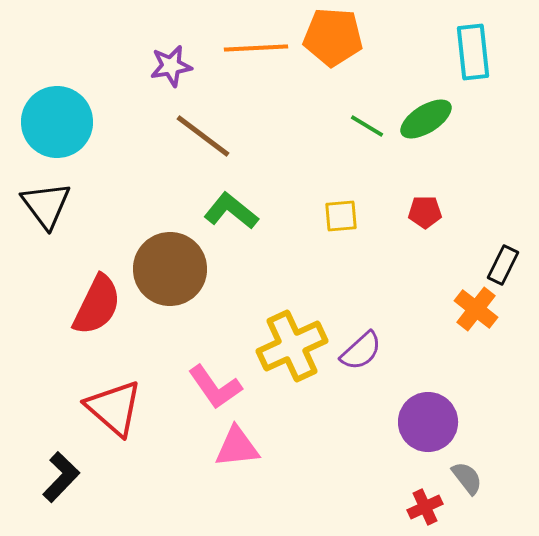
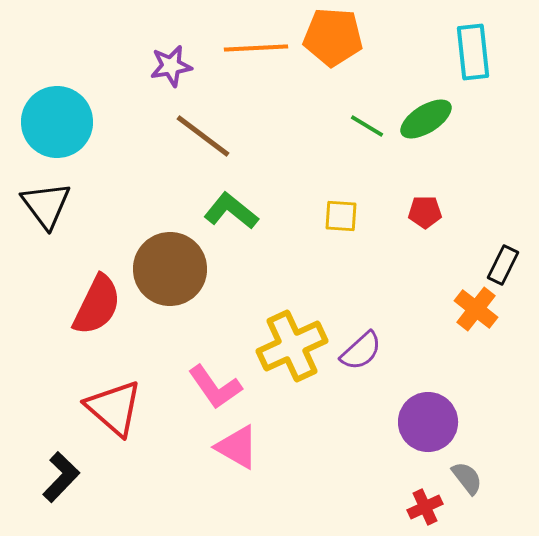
yellow square: rotated 9 degrees clockwise
pink triangle: rotated 36 degrees clockwise
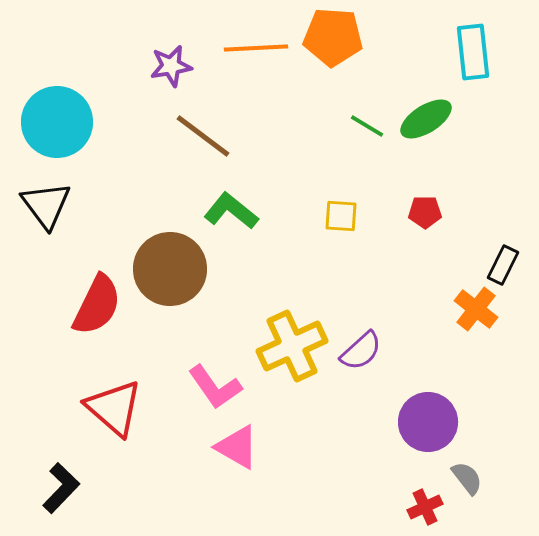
black L-shape: moved 11 px down
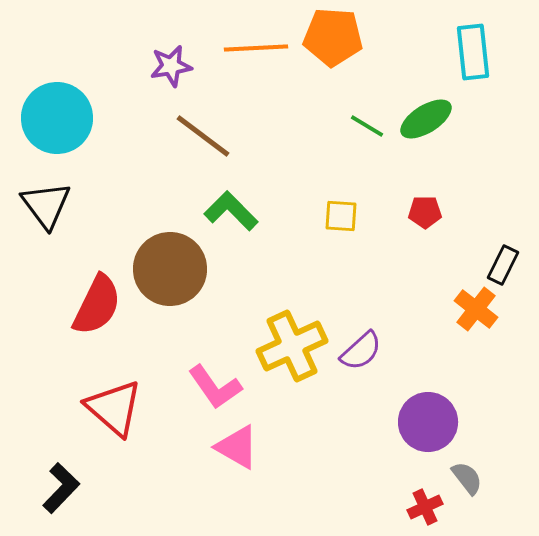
cyan circle: moved 4 px up
green L-shape: rotated 6 degrees clockwise
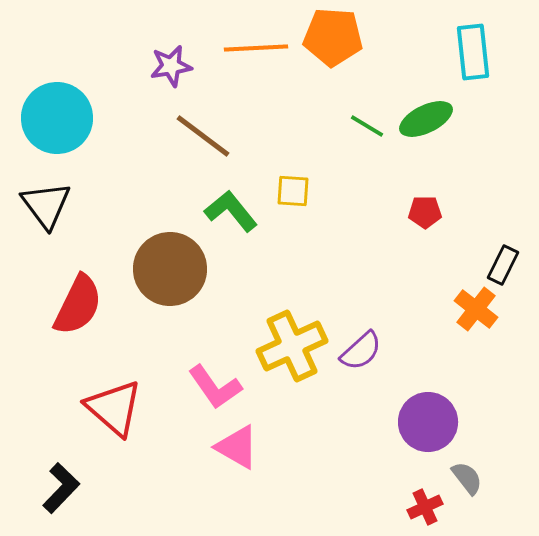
green ellipse: rotated 6 degrees clockwise
green L-shape: rotated 6 degrees clockwise
yellow square: moved 48 px left, 25 px up
red semicircle: moved 19 px left
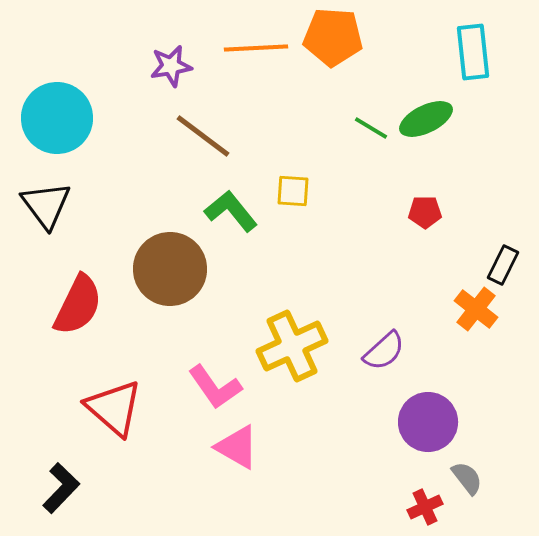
green line: moved 4 px right, 2 px down
purple semicircle: moved 23 px right
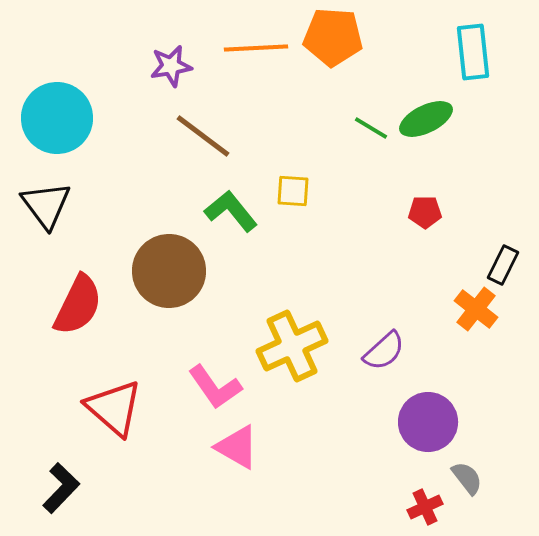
brown circle: moved 1 px left, 2 px down
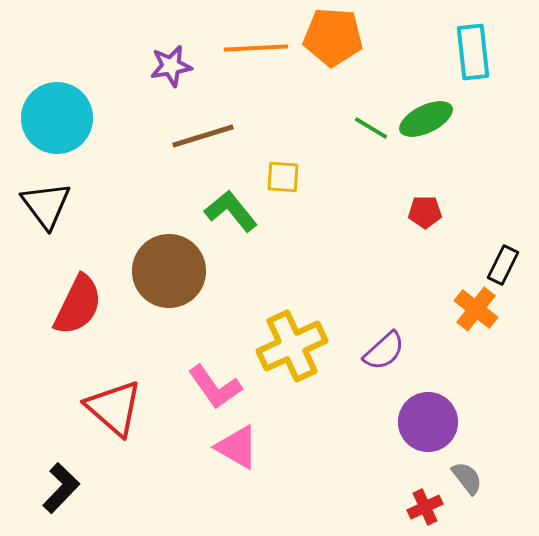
brown line: rotated 54 degrees counterclockwise
yellow square: moved 10 px left, 14 px up
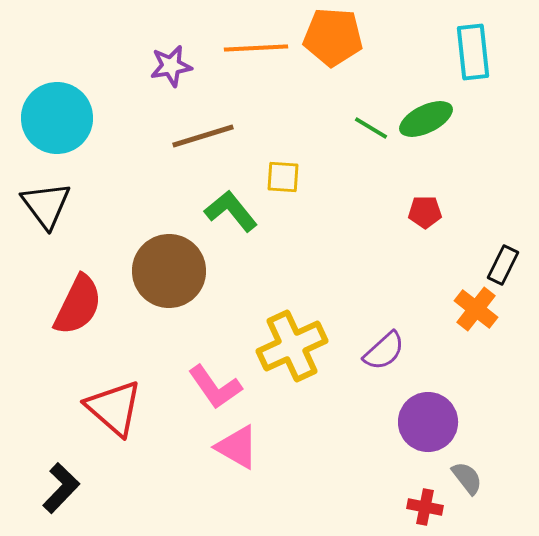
red cross: rotated 36 degrees clockwise
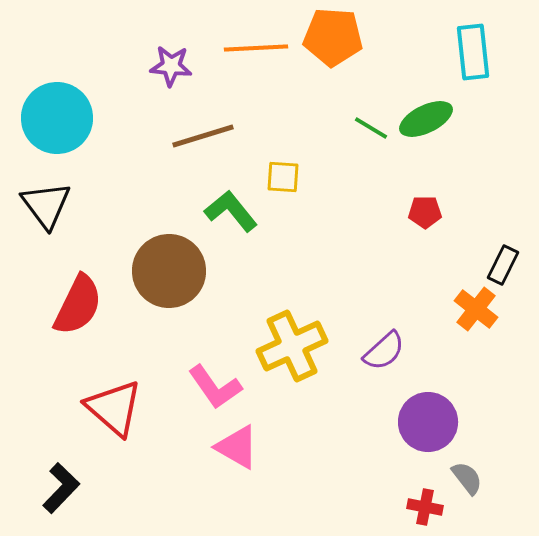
purple star: rotated 15 degrees clockwise
